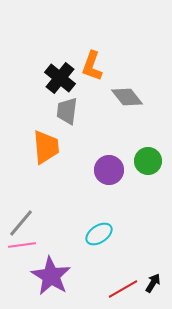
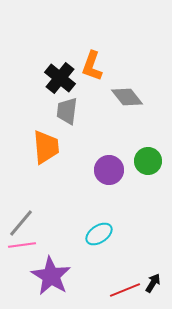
red line: moved 2 px right, 1 px down; rotated 8 degrees clockwise
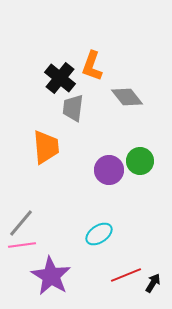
gray trapezoid: moved 6 px right, 3 px up
green circle: moved 8 px left
red line: moved 1 px right, 15 px up
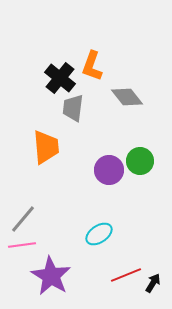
gray line: moved 2 px right, 4 px up
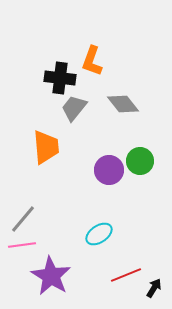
orange L-shape: moved 5 px up
black cross: rotated 32 degrees counterclockwise
gray diamond: moved 4 px left, 7 px down
gray trapezoid: moved 1 px right; rotated 32 degrees clockwise
black arrow: moved 1 px right, 5 px down
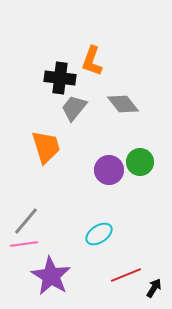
orange trapezoid: rotated 12 degrees counterclockwise
green circle: moved 1 px down
gray line: moved 3 px right, 2 px down
pink line: moved 2 px right, 1 px up
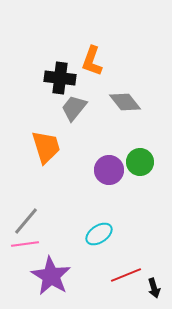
gray diamond: moved 2 px right, 2 px up
pink line: moved 1 px right
black arrow: rotated 132 degrees clockwise
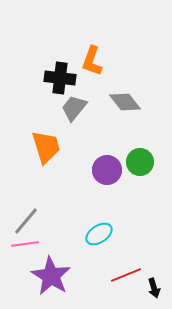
purple circle: moved 2 px left
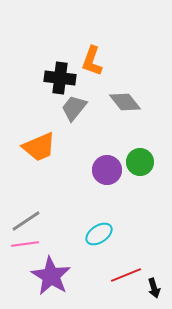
orange trapezoid: moved 7 px left; rotated 84 degrees clockwise
gray line: rotated 16 degrees clockwise
